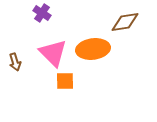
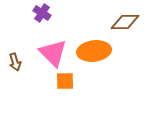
brown diamond: rotated 8 degrees clockwise
orange ellipse: moved 1 px right, 2 px down
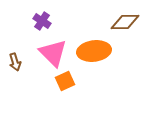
purple cross: moved 8 px down
orange square: rotated 24 degrees counterclockwise
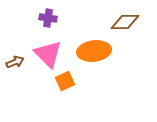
purple cross: moved 6 px right, 3 px up; rotated 24 degrees counterclockwise
pink triangle: moved 5 px left, 1 px down
brown arrow: rotated 96 degrees counterclockwise
